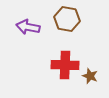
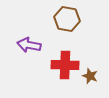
purple arrow: moved 1 px right, 18 px down
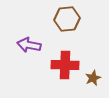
brown hexagon: rotated 15 degrees counterclockwise
brown star: moved 3 px right, 2 px down; rotated 28 degrees clockwise
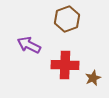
brown hexagon: rotated 15 degrees counterclockwise
purple arrow: rotated 15 degrees clockwise
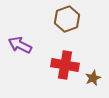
purple arrow: moved 9 px left
red cross: rotated 8 degrees clockwise
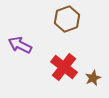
red cross: moved 1 px left, 2 px down; rotated 28 degrees clockwise
